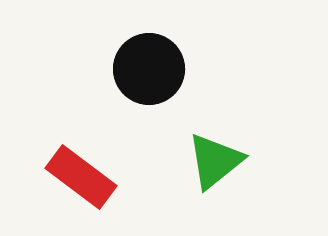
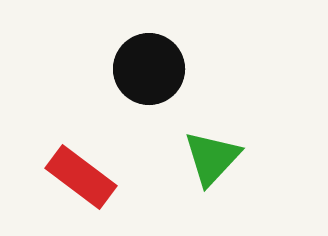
green triangle: moved 3 px left, 3 px up; rotated 8 degrees counterclockwise
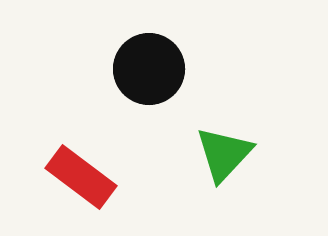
green triangle: moved 12 px right, 4 px up
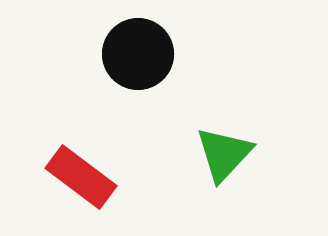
black circle: moved 11 px left, 15 px up
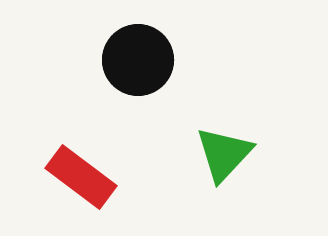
black circle: moved 6 px down
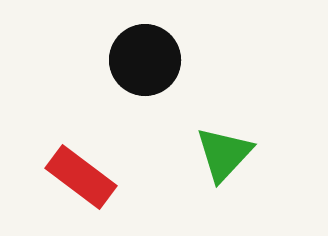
black circle: moved 7 px right
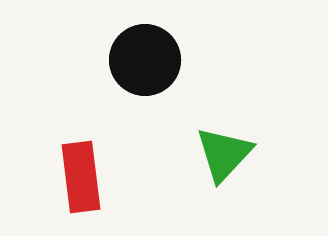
red rectangle: rotated 46 degrees clockwise
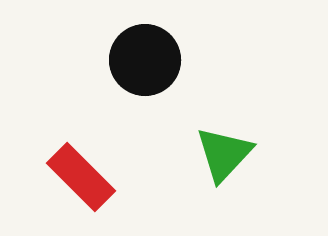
red rectangle: rotated 38 degrees counterclockwise
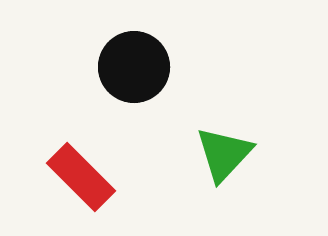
black circle: moved 11 px left, 7 px down
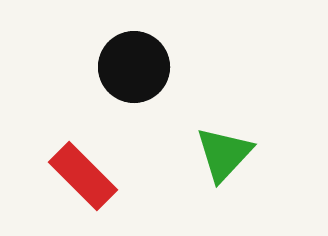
red rectangle: moved 2 px right, 1 px up
